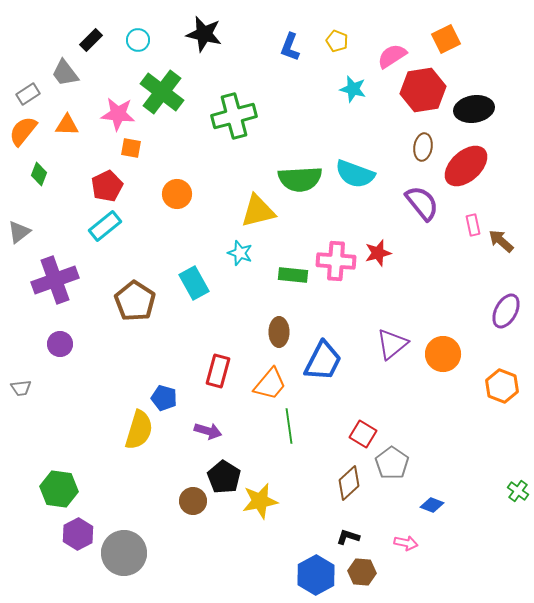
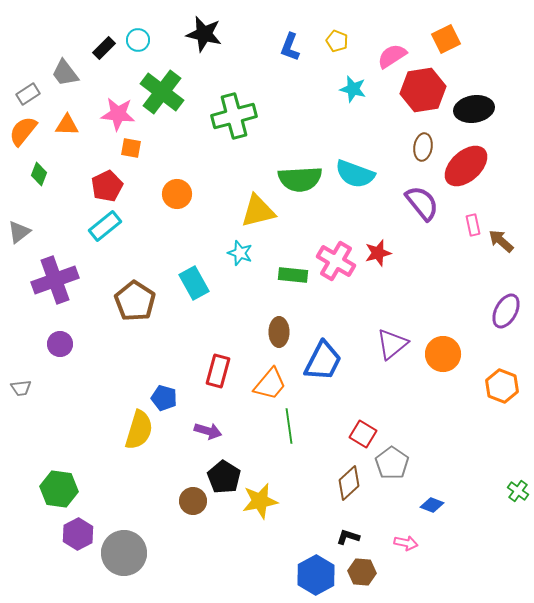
black rectangle at (91, 40): moved 13 px right, 8 px down
pink cross at (336, 261): rotated 27 degrees clockwise
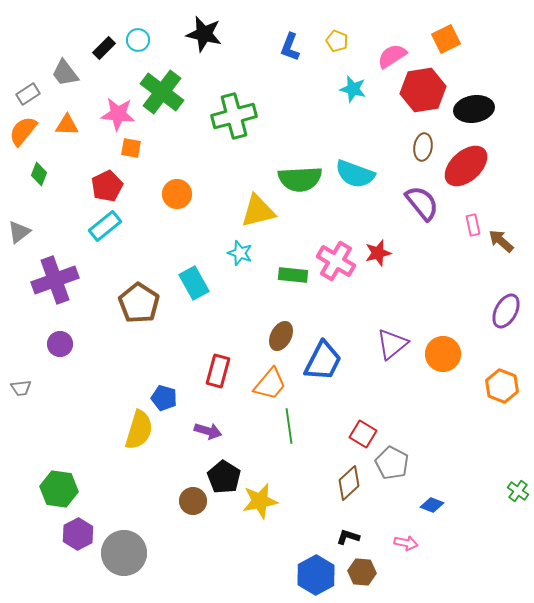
brown pentagon at (135, 301): moved 4 px right, 2 px down
brown ellipse at (279, 332): moved 2 px right, 4 px down; rotated 28 degrees clockwise
gray pentagon at (392, 463): rotated 8 degrees counterclockwise
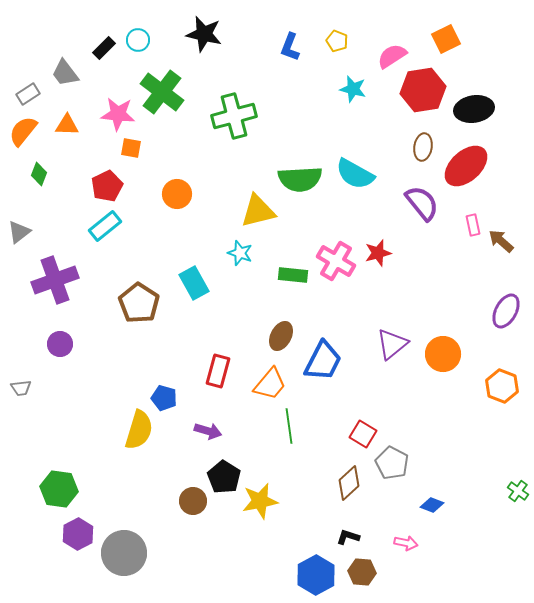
cyan semicircle at (355, 174): rotated 9 degrees clockwise
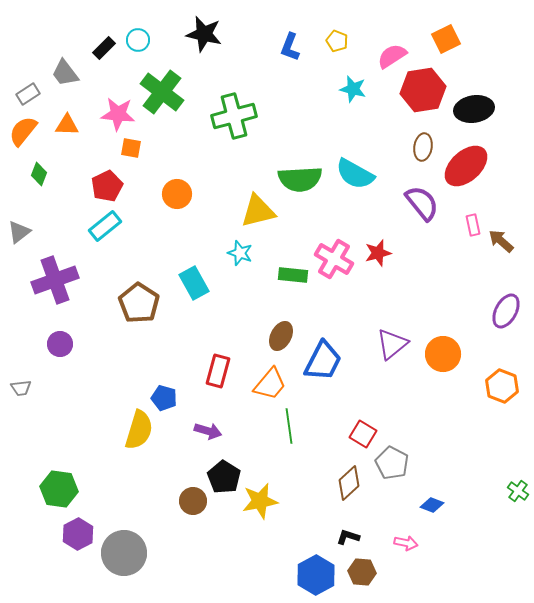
pink cross at (336, 261): moved 2 px left, 2 px up
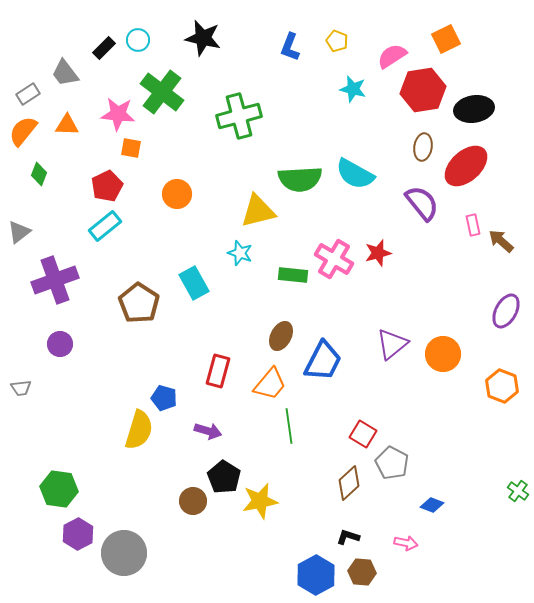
black star at (204, 34): moved 1 px left, 4 px down
green cross at (234, 116): moved 5 px right
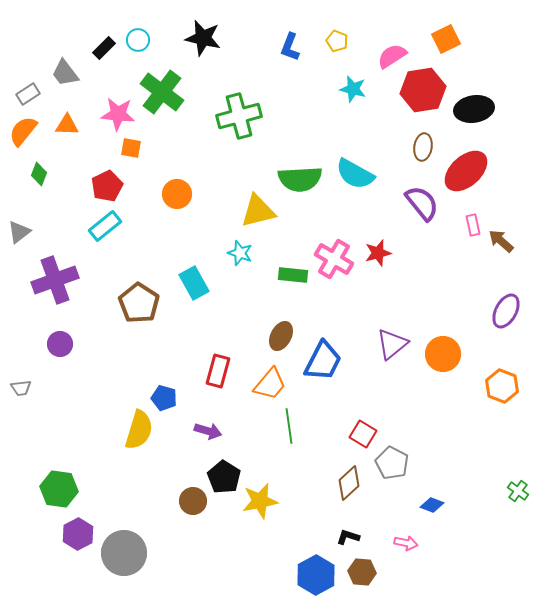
red ellipse at (466, 166): moved 5 px down
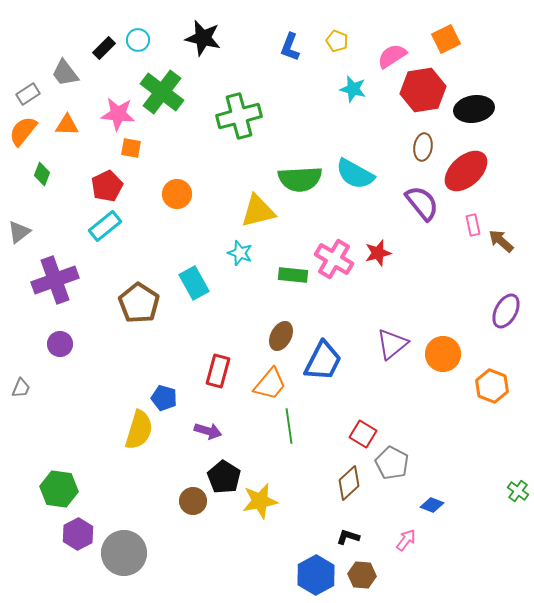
green diamond at (39, 174): moved 3 px right
orange hexagon at (502, 386): moved 10 px left
gray trapezoid at (21, 388): rotated 60 degrees counterclockwise
pink arrow at (406, 543): moved 3 px up; rotated 65 degrees counterclockwise
brown hexagon at (362, 572): moved 3 px down
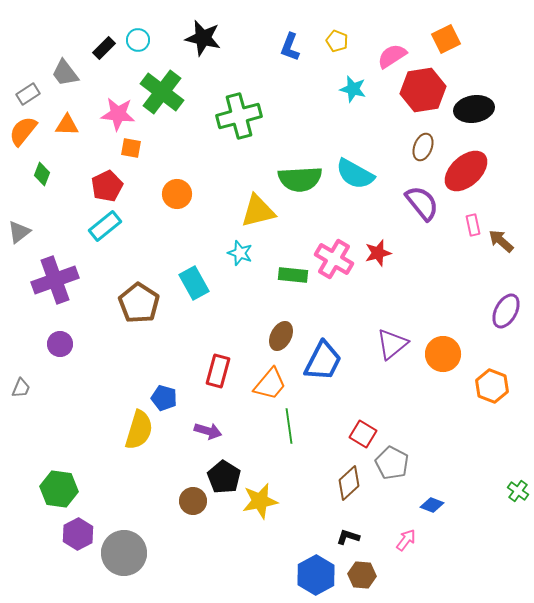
brown ellipse at (423, 147): rotated 12 degrees clockwise
